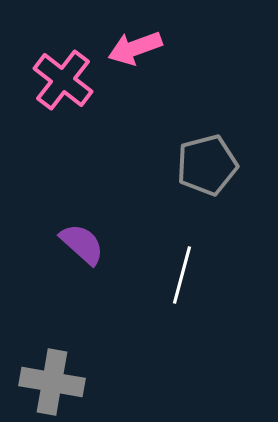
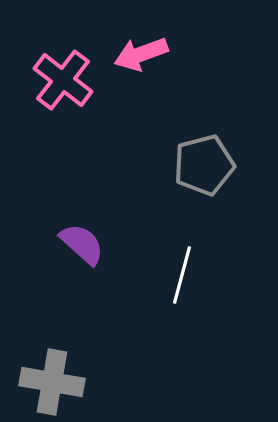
pink arrow: moved 6 px right, 6 px down
gray pentagon: moved 3 px left
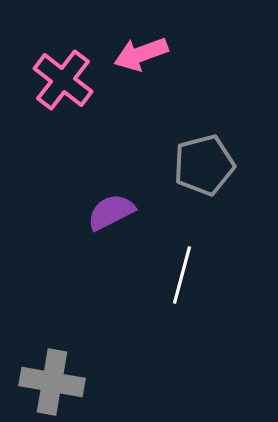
purple semicircle: moved 29 px right, 32 px up; rotated 69 degrees counterclockwise
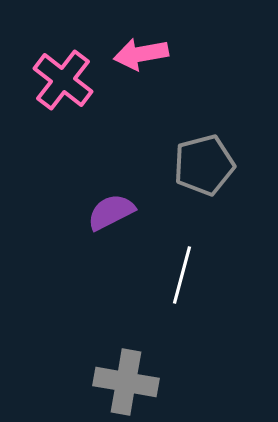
pink arrow: rotated 10 degrees clockwise
gray cross: moved 74 px right
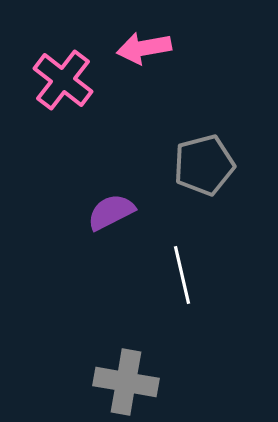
pink arrow: moved 3 px right, 6 px up
white line: rotated 28 degrees counterclockwise
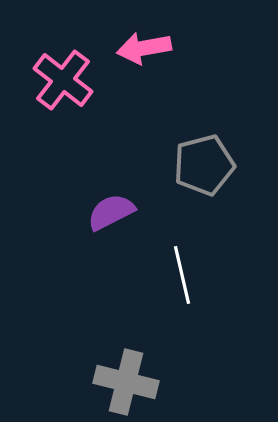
gray cross: rotated 4 degrees clockwise
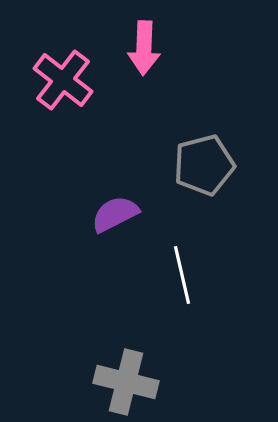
pink arrow: rotated 78 degrees counterclockwise
purple semicircle: moved 4 px right, 2 px down
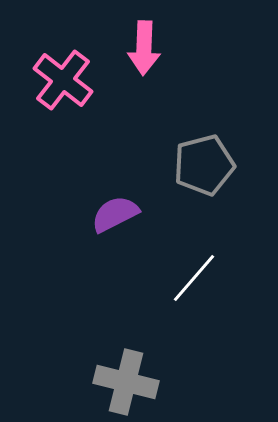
white line: moved 12 px right, 3 px down; rotated 54 degrees clockwise
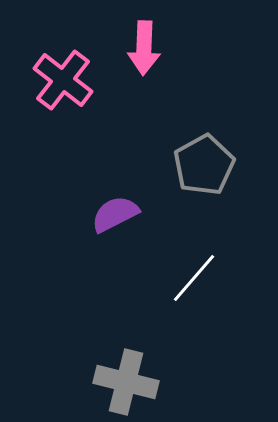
gray pentagon: rotated 14 degrees counterclockwise
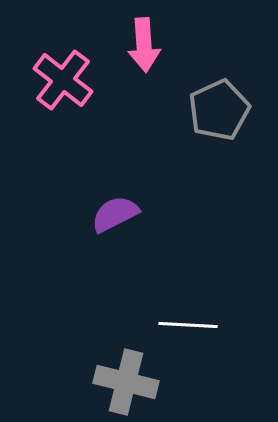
pink arrow: moved 3 px up; rotated 6 degrees counterclockwise
gray pentagon: moved 15 px right, 55 px up; rotated 4 degrees clockwise
white line: moved 6 px left, 47 px down; rotated 52 degrees clockwise
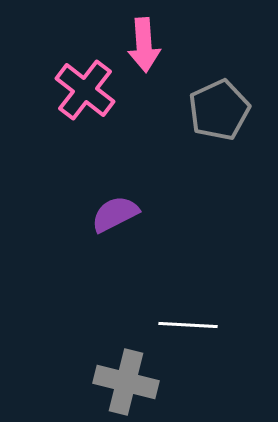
pink cross: moved 22 px right, 10 px down
